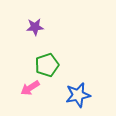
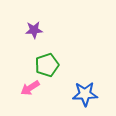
purple star: moved 1 px left, 3 px down
blue star: moved 7 px right, 1 px up; rotated 10 degrees clockwise
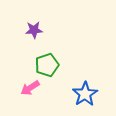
blue star: rotated 30 degrees counterclockwise
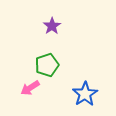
purple star: moved 18 px right, 4 px up; rotated 30 degrees counterclockwise
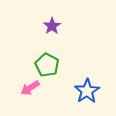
green pentagon: rotated 25 degrees counterclockwise
blue star: moved 2 px right, 3 px up
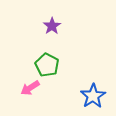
blue star: moved 6 px right, 5 px down
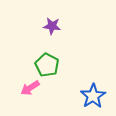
purple star: rotated 30 degrees counterclockwise
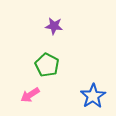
purple star: moved 2 px right
pink arrow: moved 7 px down
